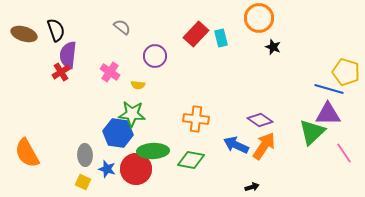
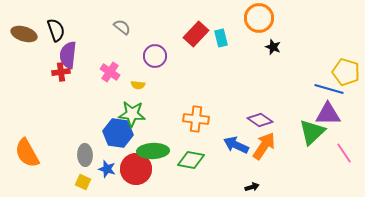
red cross: rotated 24 degrees clockwise
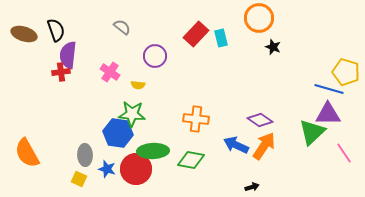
yellow square: moved 4 px left, 3 px up
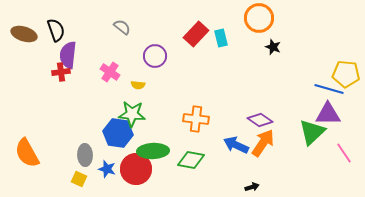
yellow pentagon: moved 2 px down; rotated 12 degrees counterclockwise
orange arrow: moved 1 px left, 3 px up
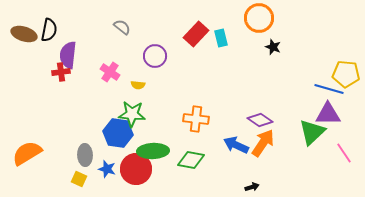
black semicircle: moved 7 px left; rotated 30 degrees clockwise
orange semicircle: rotated 88 degrees clockwise
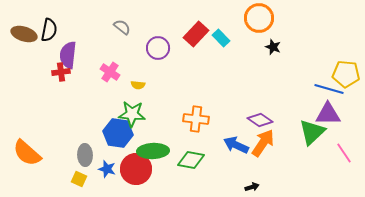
cyan rectangle: rotated 30 degrees counterclockwise
purple circle: moved 3 px right, 8 px up
orange semicircle: rotated 108 degrees counterclockwise
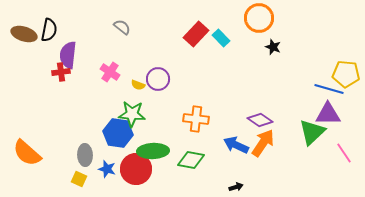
purple circle: moved 31 px down
yellow semicircle: rotated 16 degrees clockwise
black arrow: moved 16 px left
